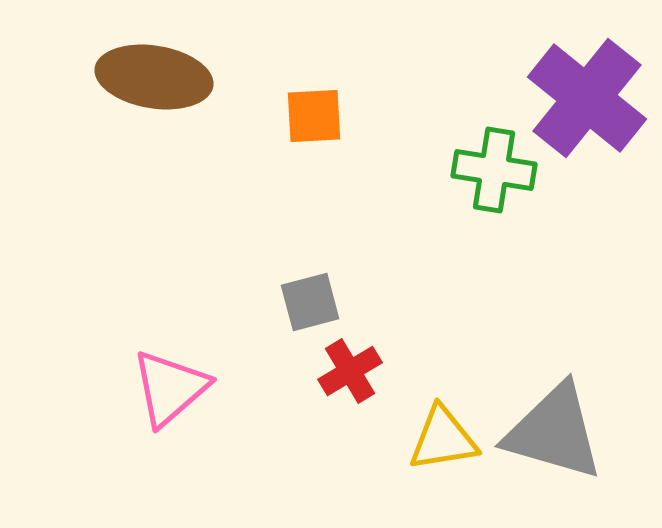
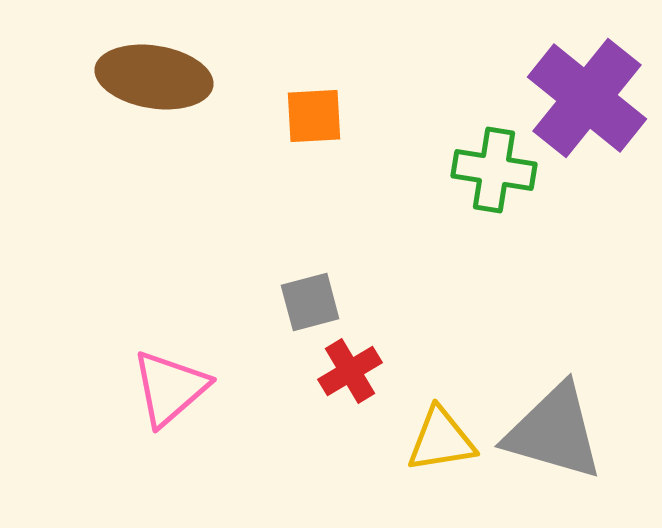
yellow triangle: moved 2 px left, 1 px down
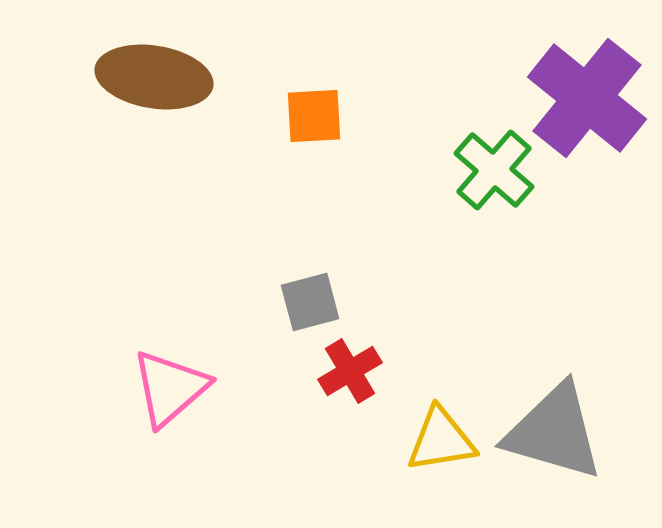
green cross: rotated 32 degrees clockwise
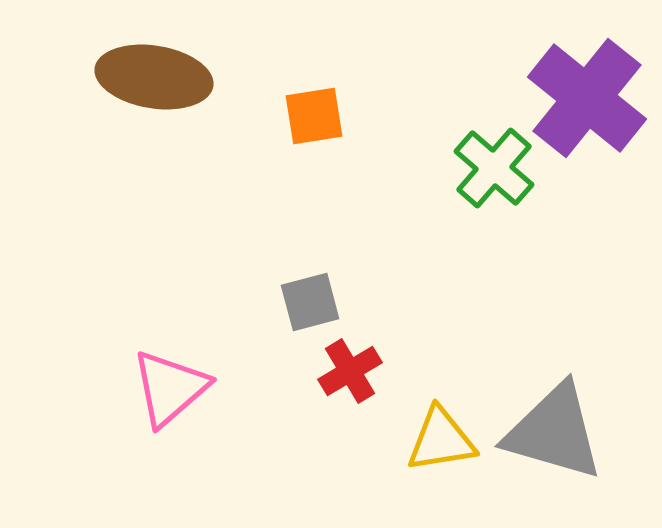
orange square: rotated 6 degrees counterclockwise
green cross: moved 2 px up
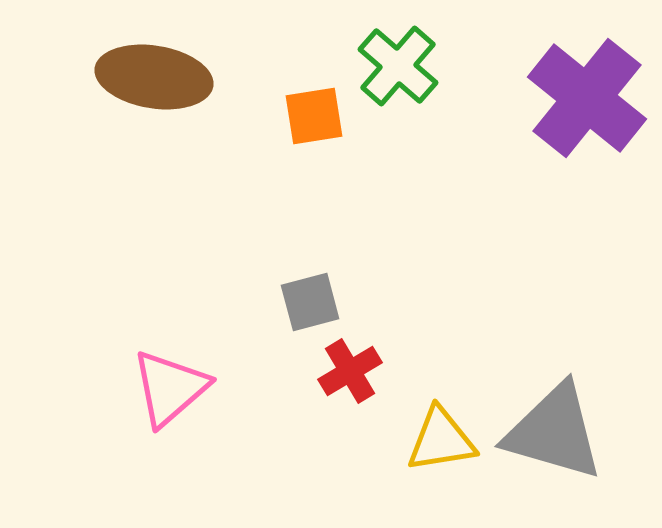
green cross: moved 96 px left, 102 px up
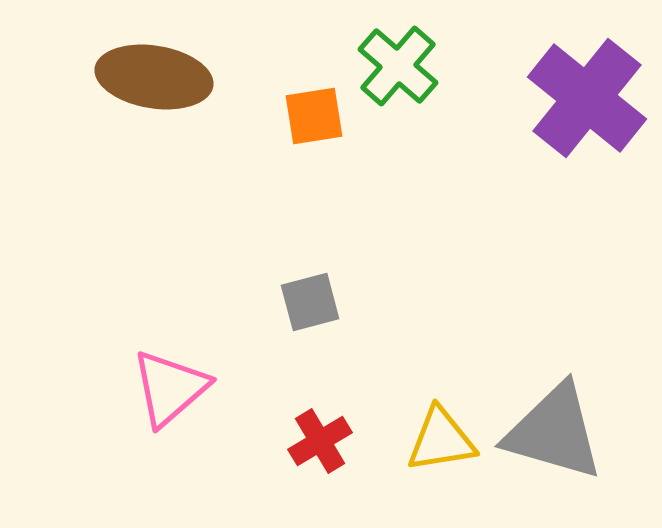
red cross: moved 30 px left, 70 px down
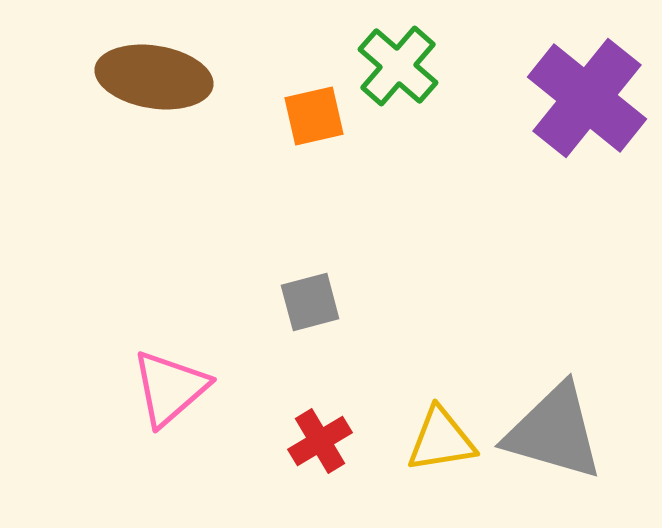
orange square: rotated 4 degrees counterclockwise
